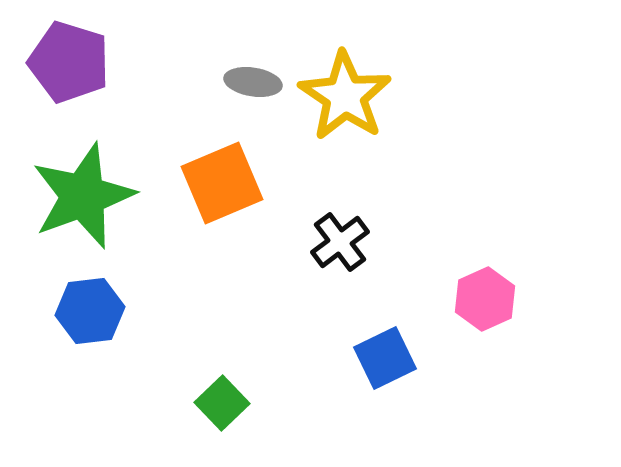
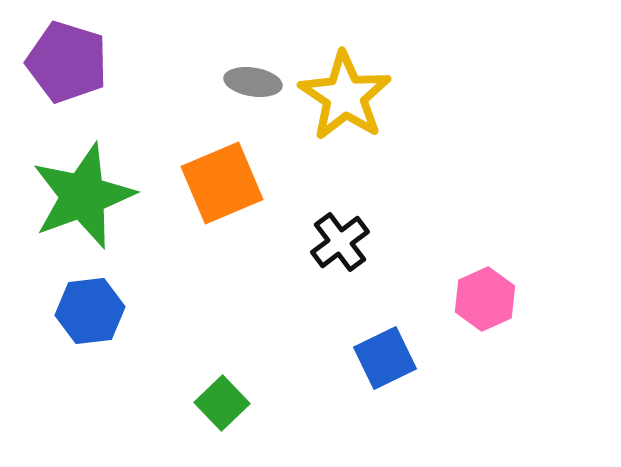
purple pentagon: moved 2 px left
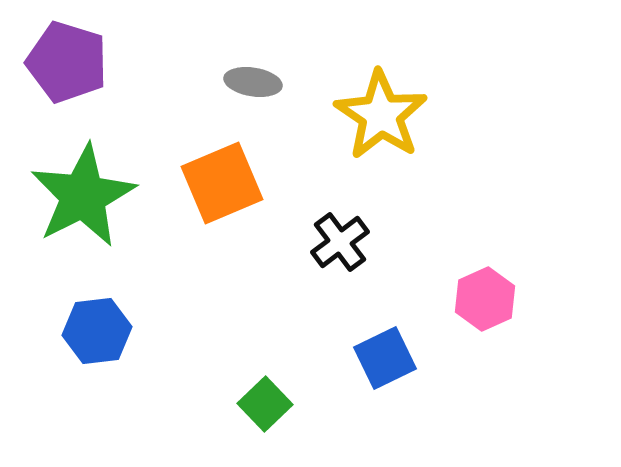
yellow star: moved 36 px right, 19 px down
green star: rotated 7 degrees counterclockwise
blue hexagon: moved 7 px right, 20 px down
green square: moved 43 px right, 1 px down
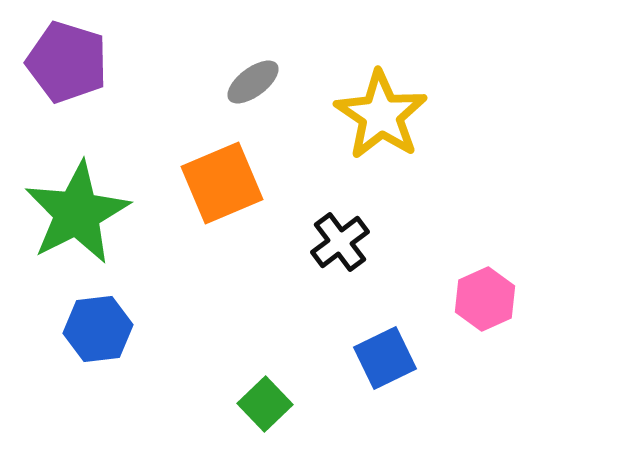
gray ellipse: rotated 46 degrees counterclockwise
green star: moved 6 px left, 17 px down
blue hexagon: moved 1 px right, 2 px up
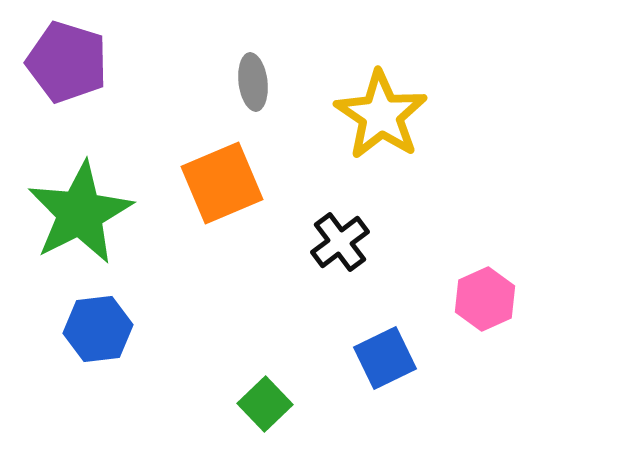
gray ellipse: rotated 60 degrees counterclockwise
green star: moved 3 px right
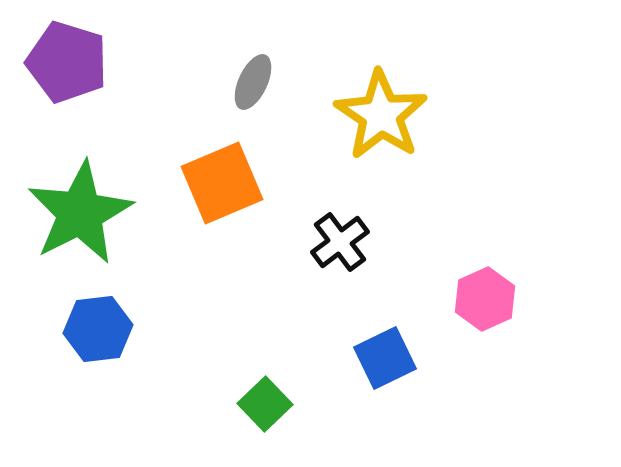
gray ellipse: rotated 32 degrees clockwise
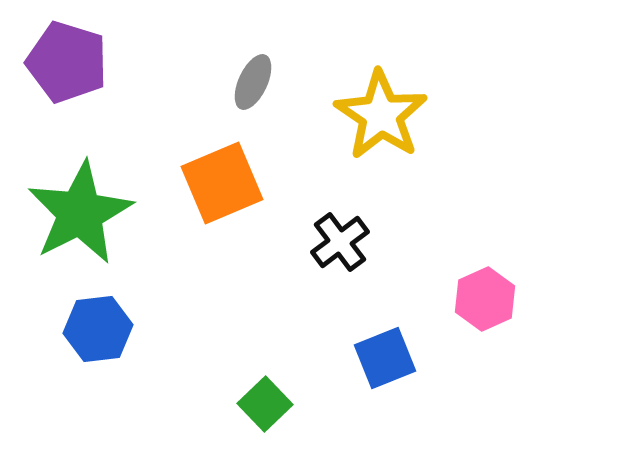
blue square: rotated 4 degrees clockwise
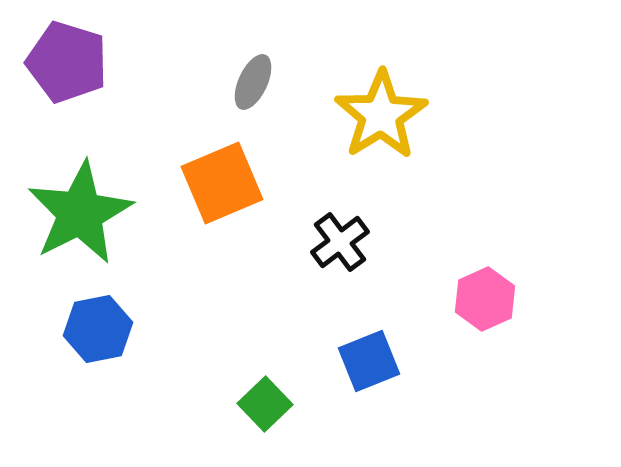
yellow star: rotated 6 degrees clockwise
blue hexagon: rotated 4 degrees counterclockwise
blue square: moved 16 px left, 3 px down
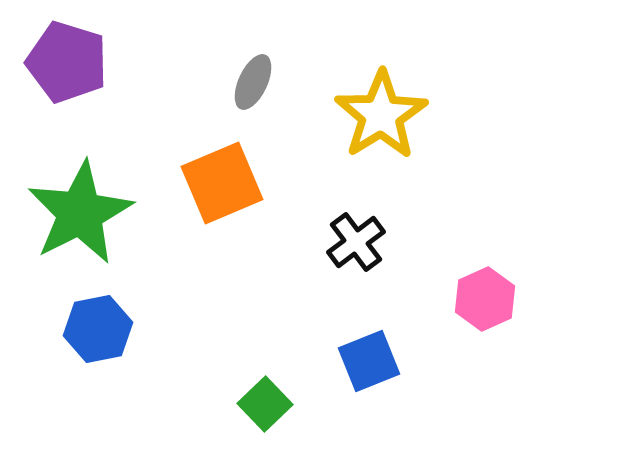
black cross: moved 16 px right
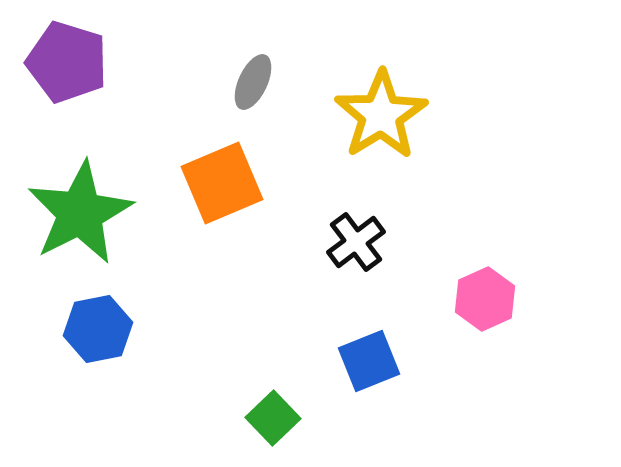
green square: moved 8 px right, 14 px down
